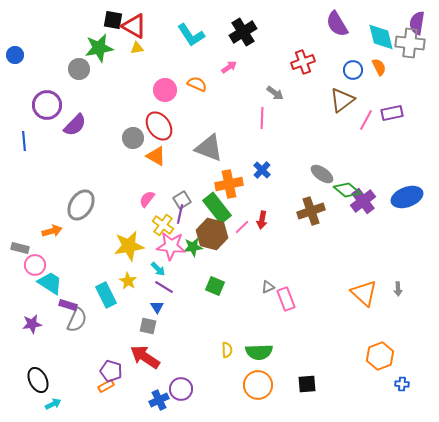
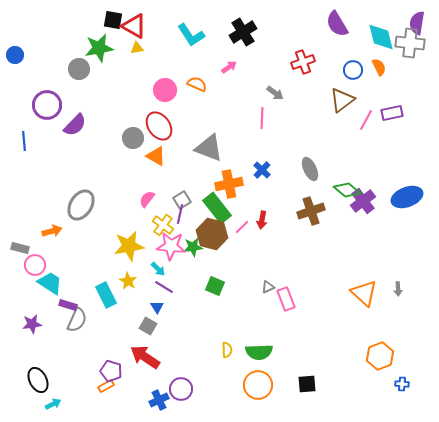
gray ellipse at (322, 174): moved 12 px left, 5 px up; rotated 30 degrees clockwise
gray square at (148, 326): rotated 18 degrees clockwise
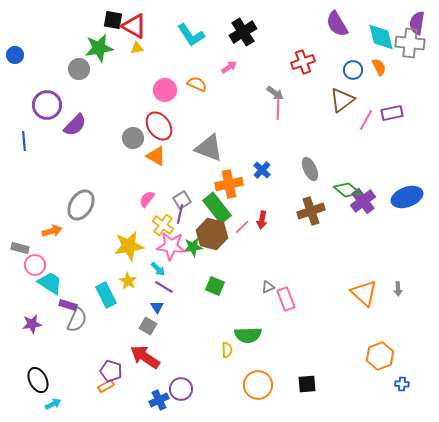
pink line at (262, 118): moved 16 px right, 9 px up
green semicircle at (259, 352): moved 11 px left, 17 px up
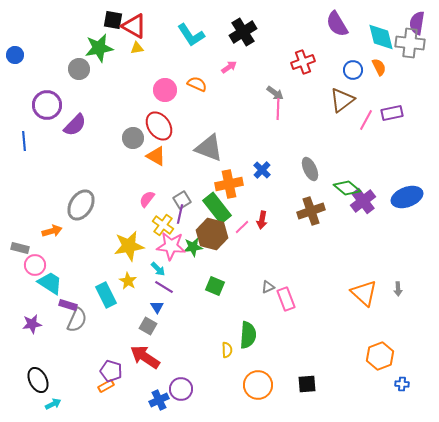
green diamond at (347, 190): moved 2 px up
green semicircle at (248, 335): rotated 84 degrees counterclockwise
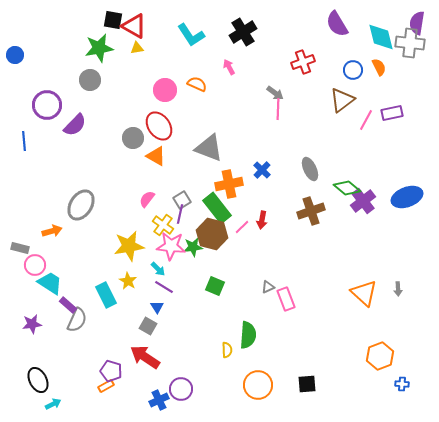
pink arrow at (229, 67): rotated 84 degrees counterclockwise
gray circle at (79, 69): moved 11 px right, 11 px down
purple rectangle at (68, 305): rotated 24 degrees clockwise
